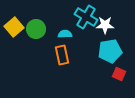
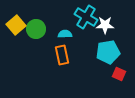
yellow square: moved 2 px right, 2 px up
cyan pentagon: moved 2 px left, 1 px down
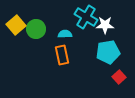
red square: moved 3 px down; rotated 24 degrees clockwise
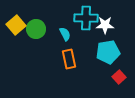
cyan cross: moved 1 px down; rotated 30 degrees counterclockwise
cyan semicircle: rotated 64 degrees clockwise
orange rectangle: moved 7 px right, 4 px down
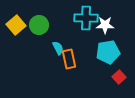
green circle: moved 3 px right, 4 px up
cyan semicircle: moved 7 px left, 14 px down
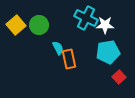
cyan cross: rotated 25 degrees clockwise
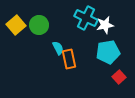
white star: rotated 12 degrees counterclockwise
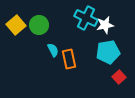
cyan semicircle: moved 5 px left, 2 px down
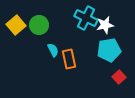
cyan pentagon: moved 1 px right, 2 px up
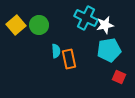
cyan semicircle: moved 3 px right, 1 px down; rotated 24 degrees clockwise
red square: rotated 24 degrees counterclockwise
